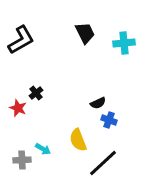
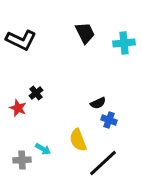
black L-shape: rotated 56 degrees clockwise
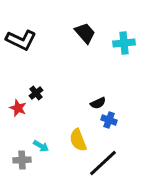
black trapezoid: rotated 15 degrees counterclockwise
cyan arrow: moved 2 px left, 3 px up
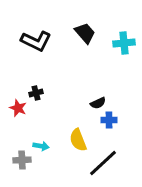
black L-shape: moved 15 px right, 1 px down
black cross: rotated 24 degrees clockwise
blue cross: rotated 21 degrees counterclockwise
cyan arrow: rotated 21 degrees counterclockwise
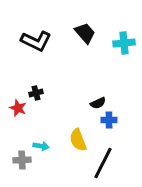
black line: rotated 20 degrees counterclockwise
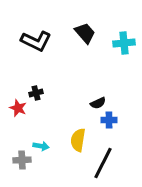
yellow semicircle: rotated 30 degrees clockwise
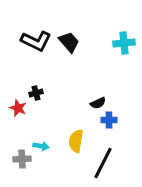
black trapezoid: moved 16 px left, 9 px down
yellow semicircle: moved 2 px left, 1 px down
gray cross: moved 1 px up
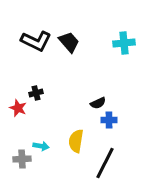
black line: moved 2 px right
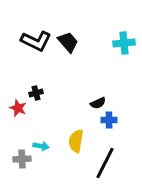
black trapezoid: moved 1 px left
